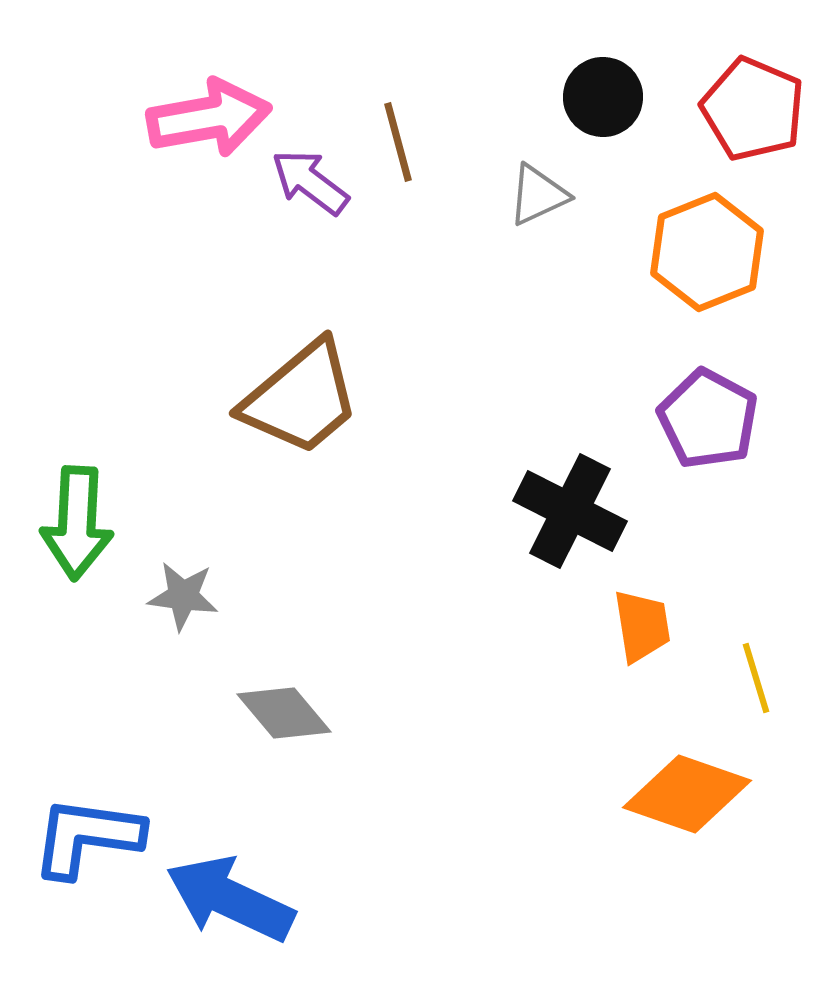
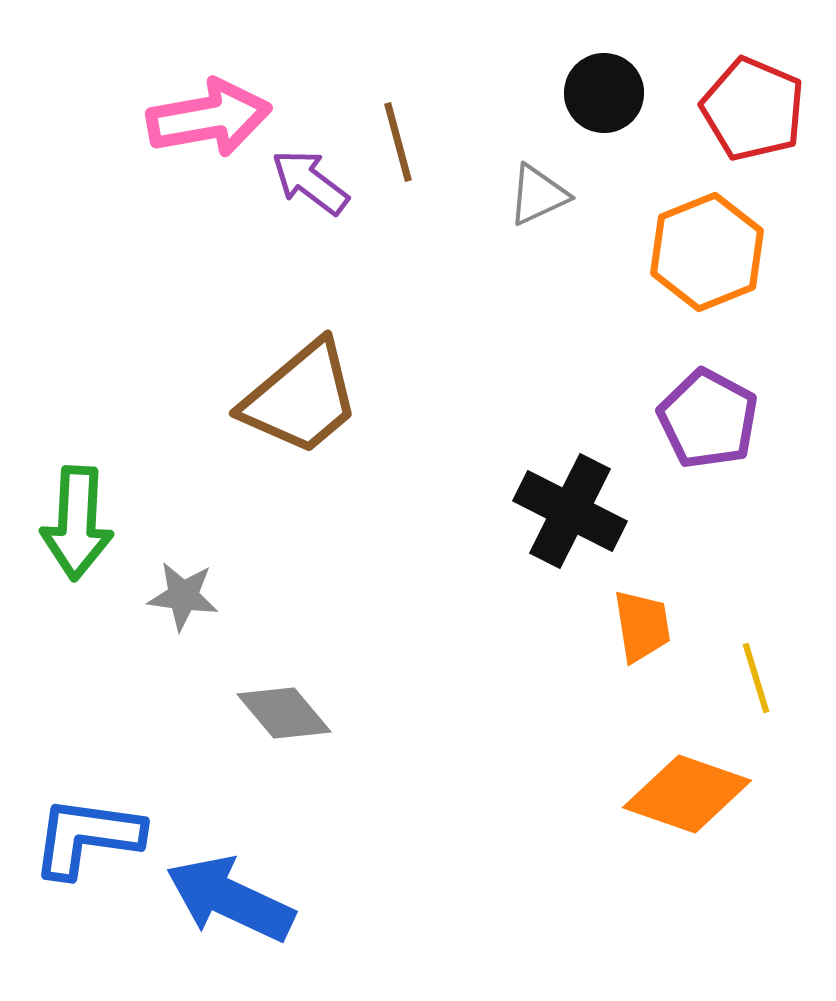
black circle: moved 1 px right, 4 px up
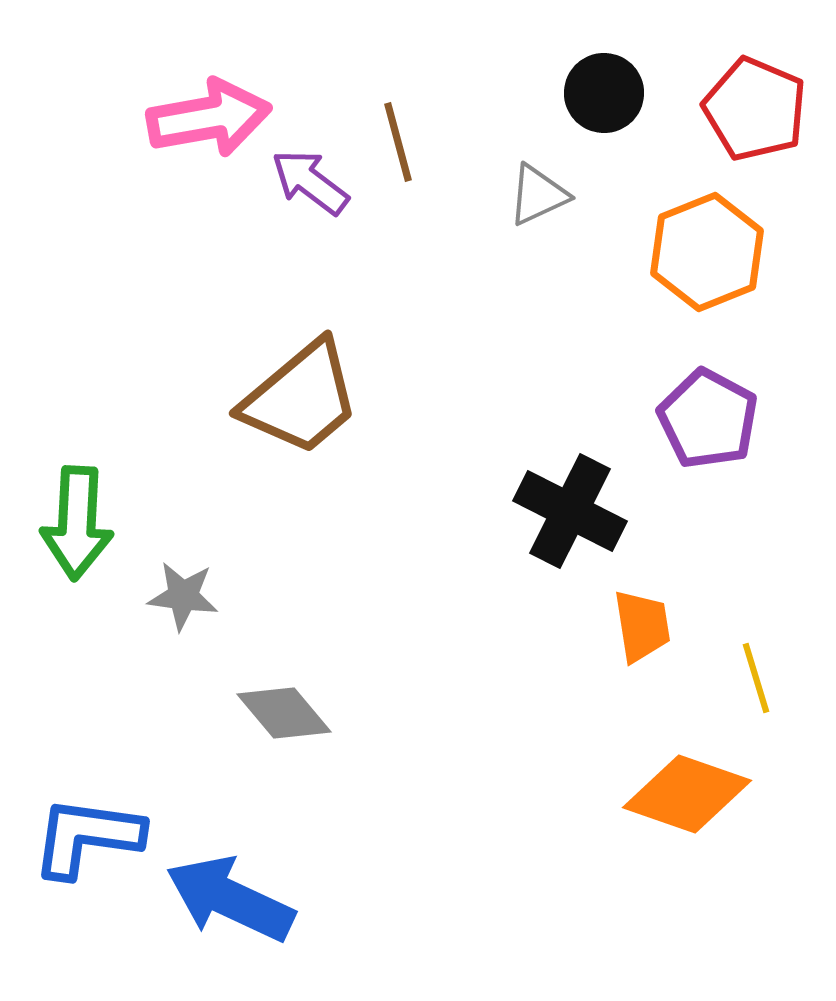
red pentagon: moved 2 px right
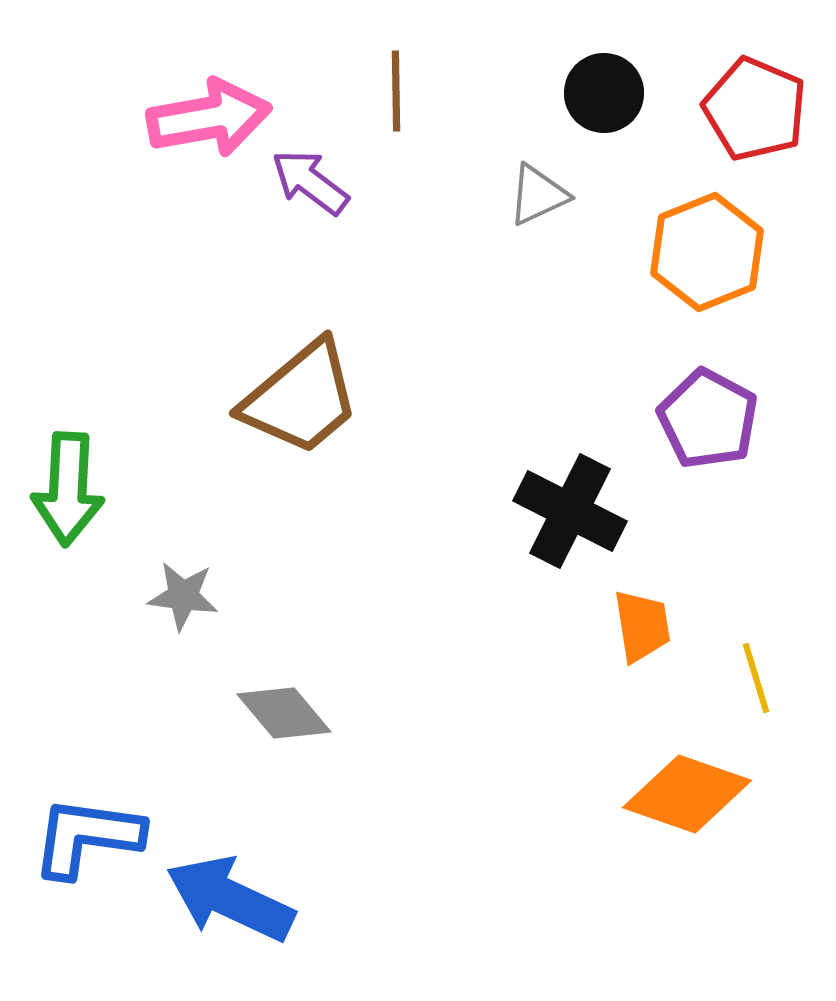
brown line: moved 2 px left, 51 px up; rotated 14 degrees clockwise
green arrow: moved 9 px left, 34 px up
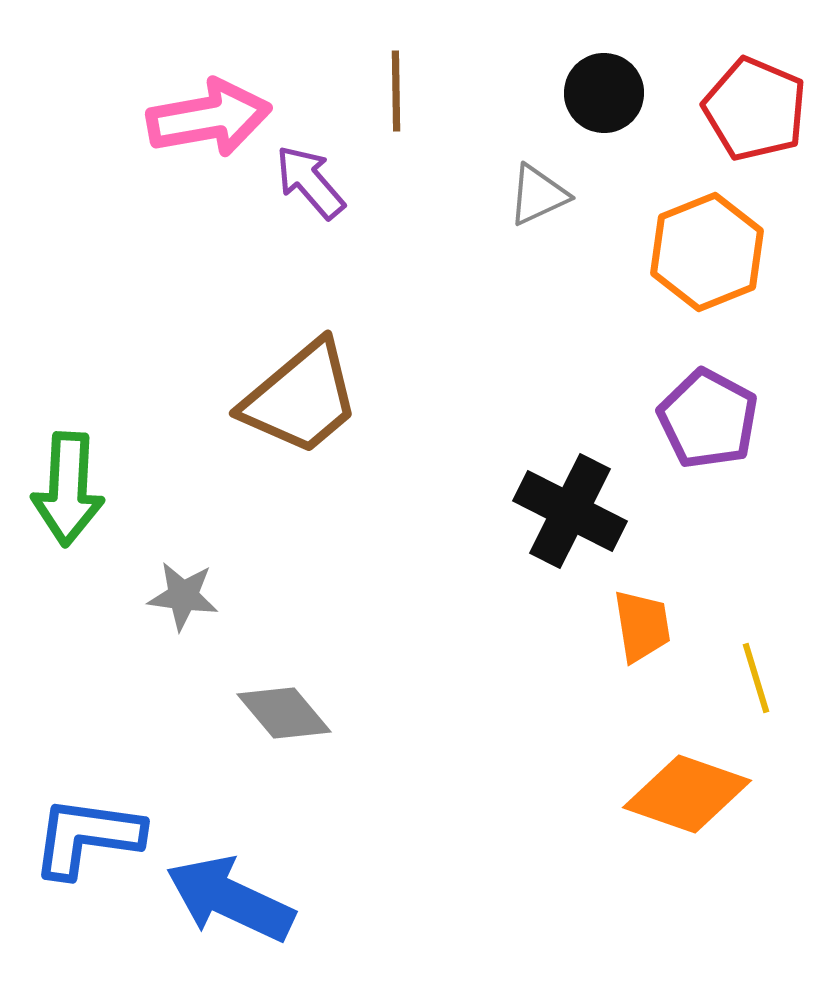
purple arrow: rotated 12 degrees clockwise
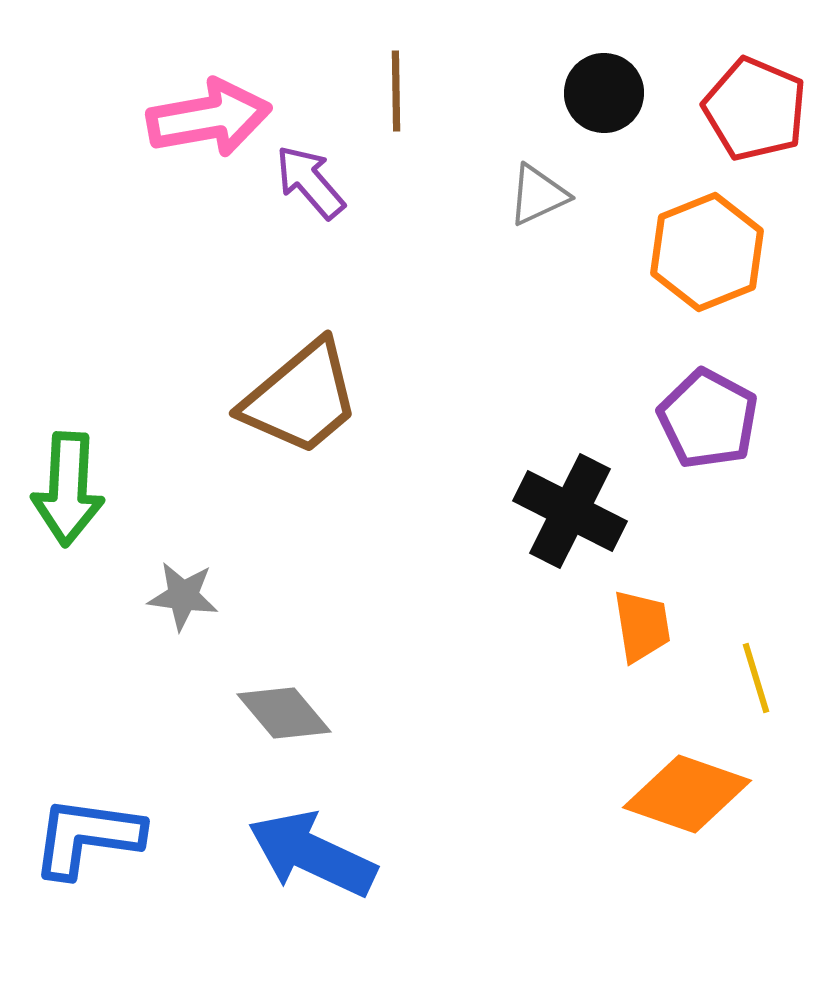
blue arrow: moved 82 px right, 45 px up
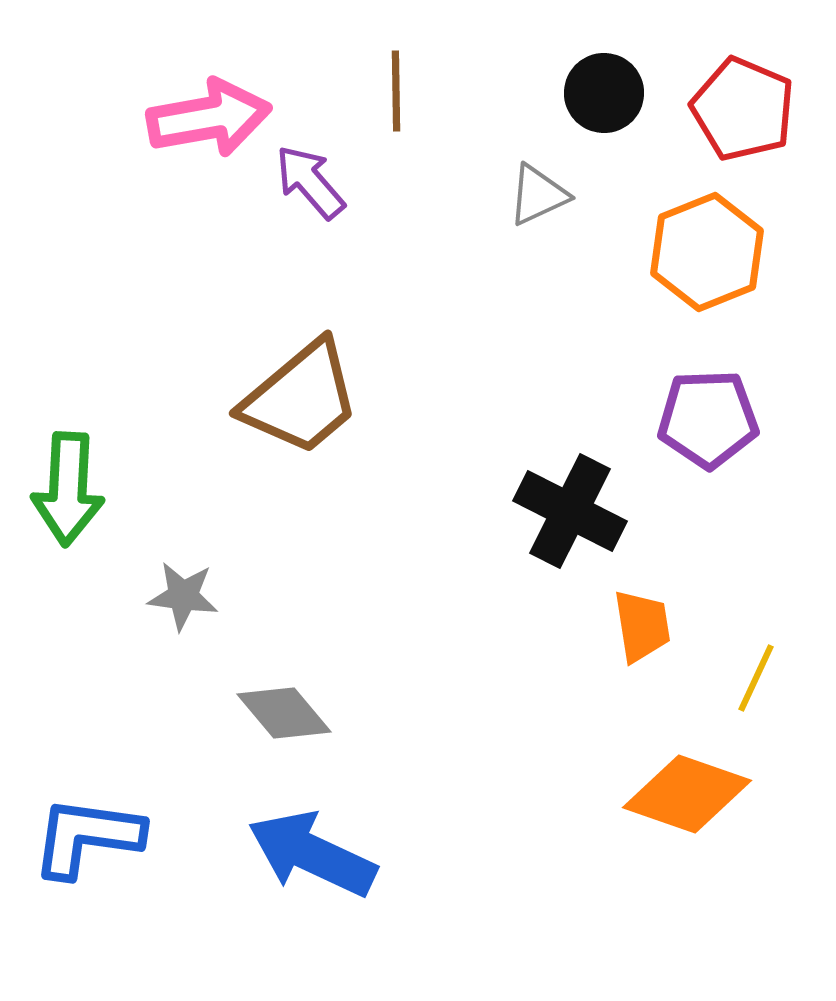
red pentagon: moved 12 px left
purple pentagon: rotated 30 degrees counterclockwise
yellow line: rotated 42 degrees clockwise
